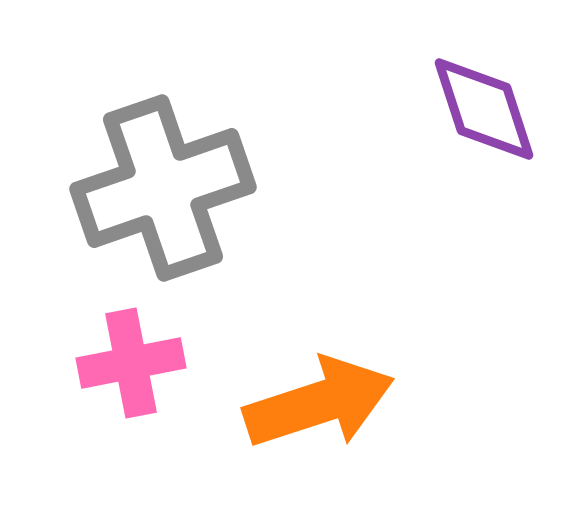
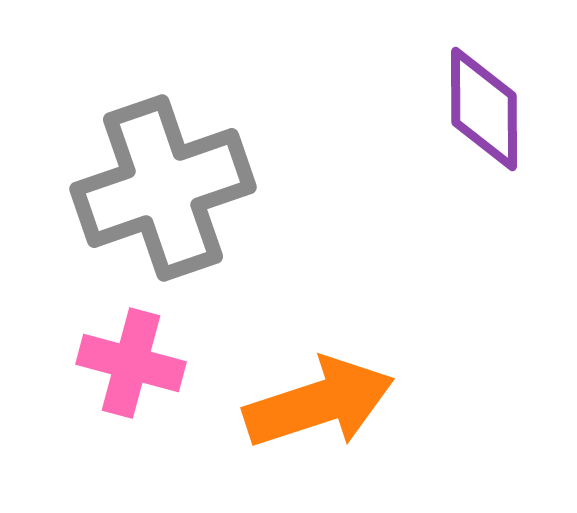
purple diamond: rotated 18 degrees clockwise
pink cross: rotated 26 degrees clockwise
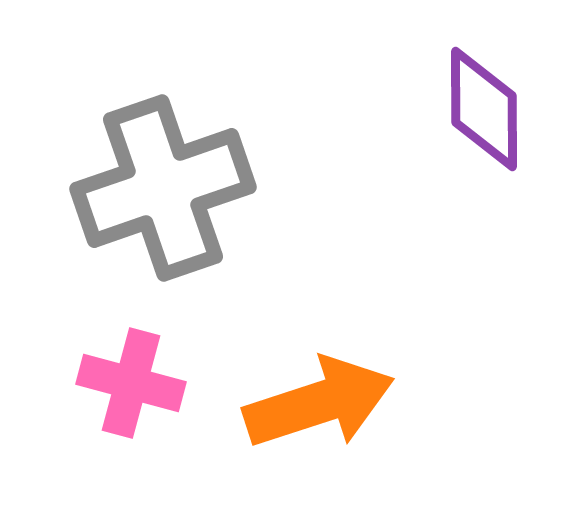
pink cross: moved 20 px down
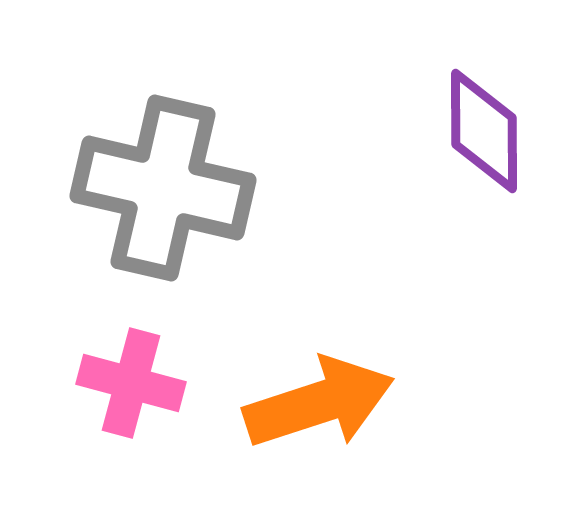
purple diamond: moved 22 px down
gray cross: rotated 32 degrees clockwise
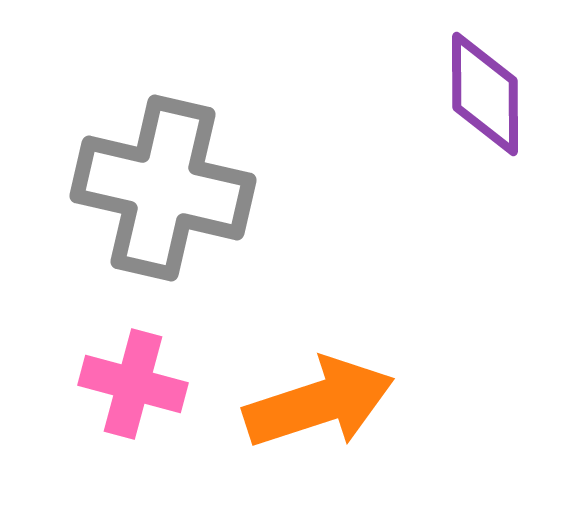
purple diamond: moved 1 px right, 37 px up
pink cross: moved 2 px right, 1 px down
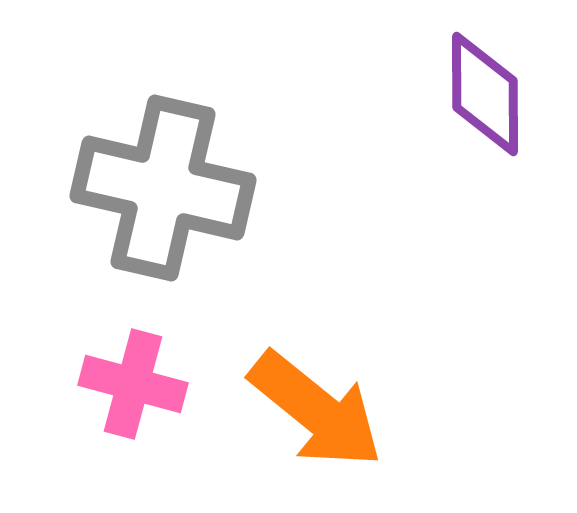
orange arrow: moved 3 px left, 7 px down; rotated 57 degrees clockwise
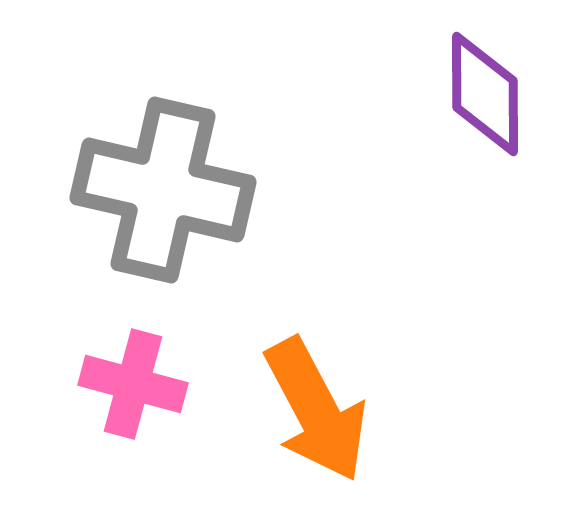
gray cross: moved 2 px down
orange arrow: rotated 23 degrees clockwise
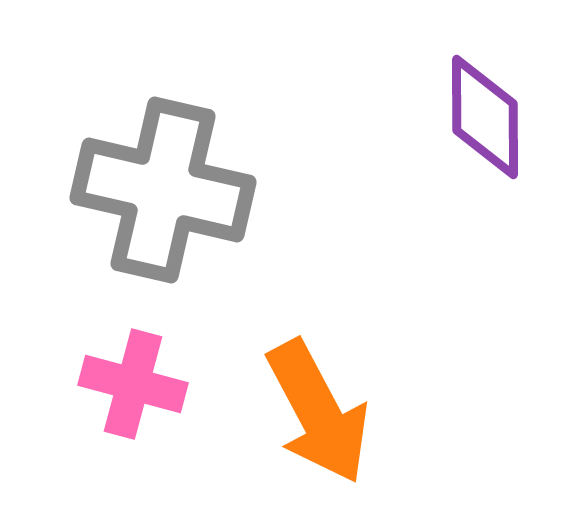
purple diamond: moved 23 px down
orange arrow: moved 2 px right, 2 px down
